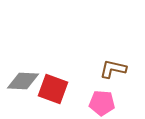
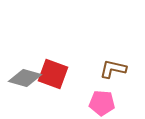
gray diamond: moved 2 px right, 3 px up; rotated 12 degrees clockwise
red square: moved 15 px up
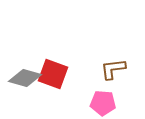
brown L-shape: rotated 20 degrees counterclockwise
pink pentagon: moved 1 px right
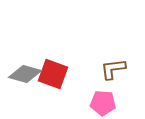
gray diamond: moved 4 px up
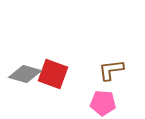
brown L-shape: moved 2 px left, 1 px down
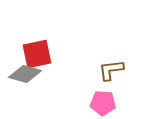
red square: moved 16 px left, 20 px up; rotated 32 degrees counterclockwise
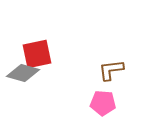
gray diamond: moved 2 px left, 1 px up
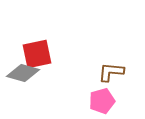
brown L-shape: moved 2 px down; rotated 12 degrees clockwise
pink pentagon: moved 1 px left, 2 px up; rotated 20 degrees counterclockwise
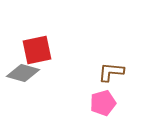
red square: moved 4 px up
pink pentagon: moved 1 px right, 2 px down
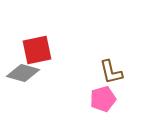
brown L-shape: rotated 108 degrees counterclockwise
pink pentagon: moved 4 px up
